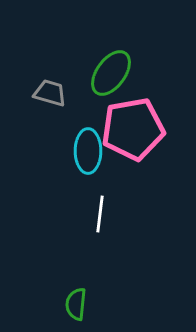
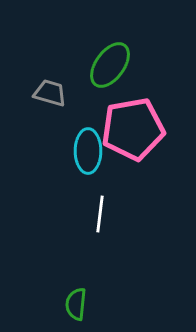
green ellipse: moved 1 px left, 8 px up
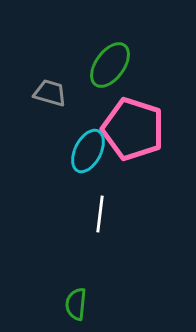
pink pentagon: rotated 28 degrees clockwise
cyan ellipse: rotated 27 degrees clockwise
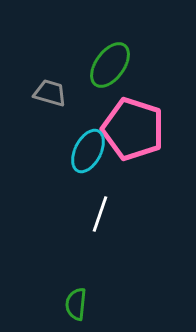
white line: rotated 12 degrees clockwise
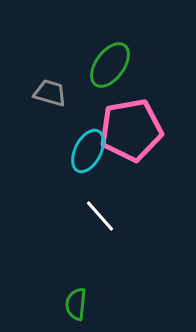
pink pentagon: moved 2 px left, 1 px down; rotated 28 degrees counterclockwise
white line: moved 2 px down; rotated 60 degrees counterclockwise
